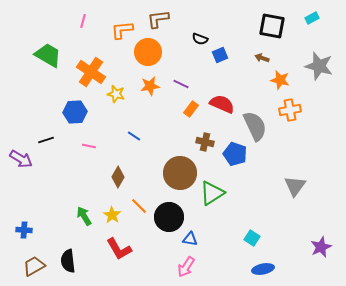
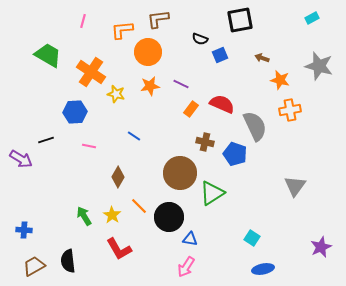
black square at (272, 26): moved 32 px left, 6 px up; rotated 20 degrees counterclockwise
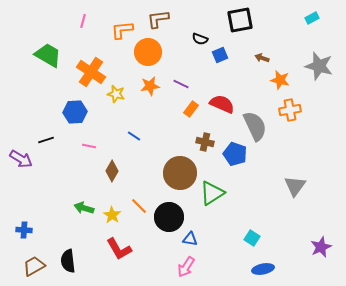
brown diamond at (118, 177): moved 6 px left, 6 px up
green arrow at (84, 216): moved 8 px up; rotated 42 degrees counterclockwise
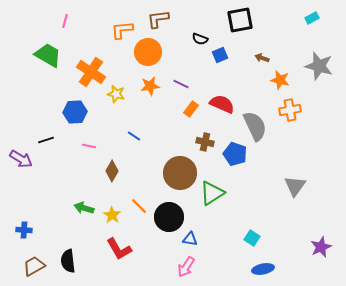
pink line at (83, 21): moved 18 px left
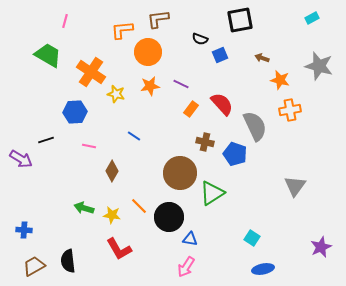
red semicircle at (222, 104): rotated 25 degrees clockwise
yellow star at (112, 215): rotated 24 degrees counterclockwise
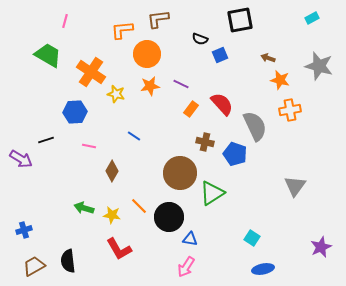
orange circle at (148, 52): moved 1 px left, 2 px down
brown arrow at (262, 58): moved 6 px right
blue cross at (24, 230): rotated 21 degrees counterclockwise
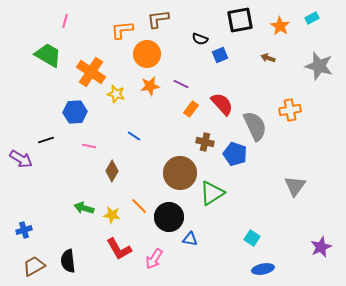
orange star at (280, 80): moved 54 px up; rotated 18 degrees clockwise
pink arrow at (186, 267): moved 32 px left, 8 px up
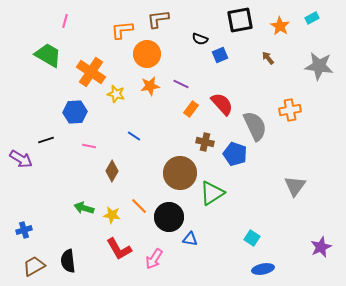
brown arrow at (268, 58): rotated 32 degrees clockwise
gray star at (319, 66): rotated 8 degrees counterclockwise
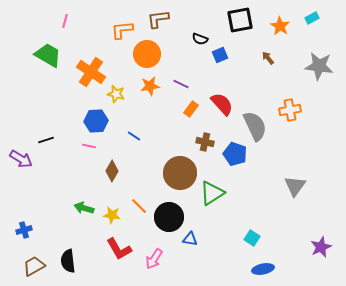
blue hexagon at (75, 112): moved 21 px right, 9 px down
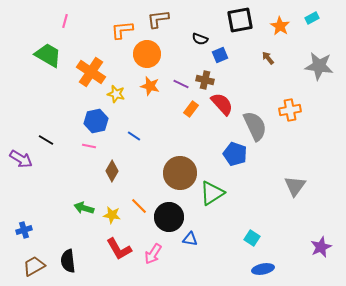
orange star at (150, 86): rotated 24 degrees clockwise
blue hexagon at (96, 121): rotated 10 degrees counterclockwise
black line at (46, 140): rotated 49 degrees clockwise
brown cross at (205, 142): moved 62 px up
pink arrow at (154, 259): moved 1 px left, 5 px up
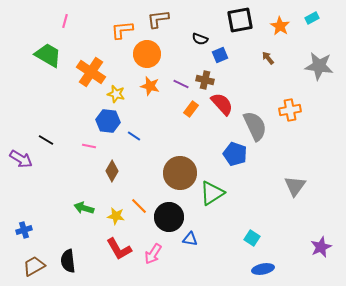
blue hexagon at (96, 121): moved 12 px right; rotated 20 degrees clockwise
yellow star at (112, 215): moved 4 px right, 1 px down
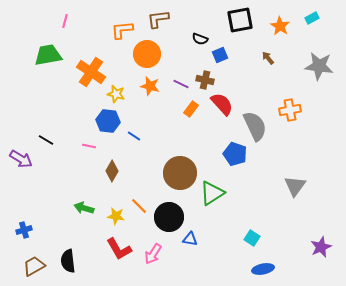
green trapezoid at (48, 55): rotated 40 degrees counterclockwise
